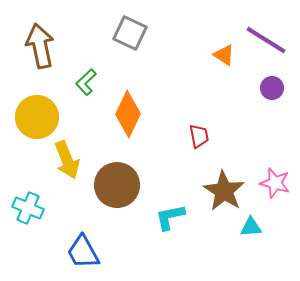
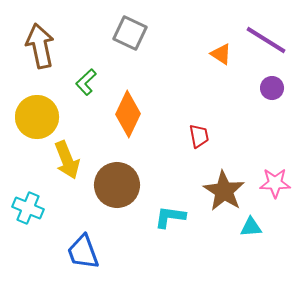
orange triangle: moved 3 px left, 1 px up
pink star: rotated 16 degrees counterclockwise
cyan L-shape: rotated 20 degrees clockwise
blue trapezoid: rotated 9 degrees clockwise
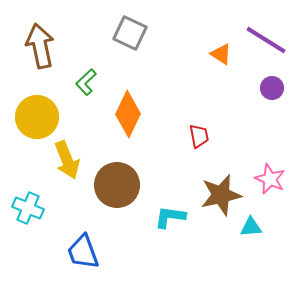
pink star: moved 5 px left, 4 px up; rotated 24 degrees clockwise
brown star: moved 3 px left, 4 px down; rotated 27 degrees clockwise
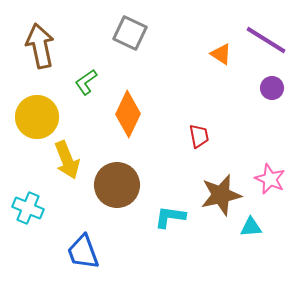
green L-shape: rotated 8 degrees clockwise
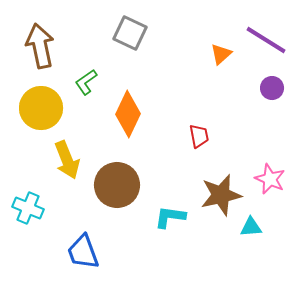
orange triangle: rotated 45 degrees clockwise
yellow circle: moved 4 px right, 9 px up
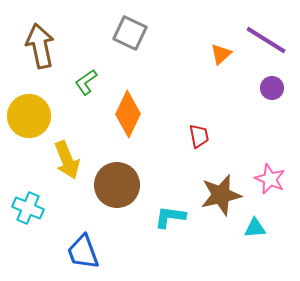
yellow circle: moved 12 px left, 8 px down
cyan triangle: moved 4 px right, 1 px down
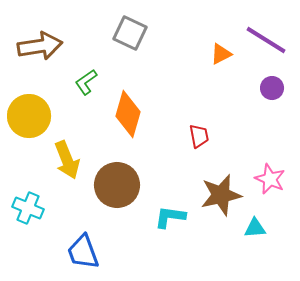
brown arrow: rotated 93 degrees clockwise
orange triangle: rotated 15 degrees clockwise
orange diamond: rotated 9 degrees counterclockwise
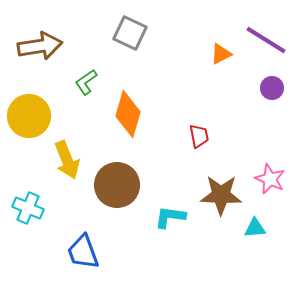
brown star: rotated 15 degrees clockwise
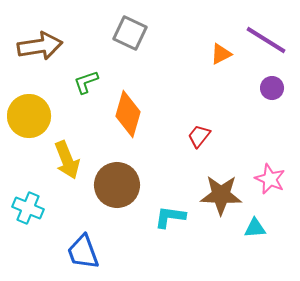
green L-shape: rotated 16 degrees clockwise
red trapezoid: rotated 130 degrees counterclockwise
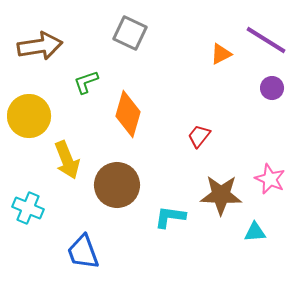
cyan triangle: moved 4 px down
